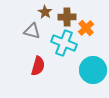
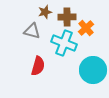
brown star: rotated 24 degrees clockwise
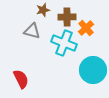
brown star: moved 2 px left, 2 px up
red semicircle: moved 17 px left, 13 px down; rotated 42 degrees counterclockwise
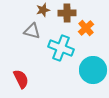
brown cross: moved 4 px up
cyan cross: moved 3 px left, 5 px down
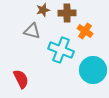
orange cross: moved 1 px left, 3 px down; rotated 14 degrees counterclockwise
cyan cross: moved 2 px down
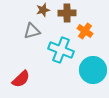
gray triangle: rotated 30 degrees counterclockwise
red semicircle: rotated 72 degrees clockwise
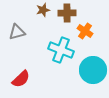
gray triangle: moved 15 px left, 1 px down
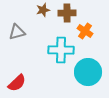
cyan cross: rotated 20 degrees counterclockwise
cyan circle: moved 5 px left, 2 px down
red semicircle: moved 4 px left, 4 px down
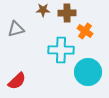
brown star: rotated 16 degrees clockwise
gray triangle: moved 1 px left, 3 px up
red semicircle: moved 2 px up
